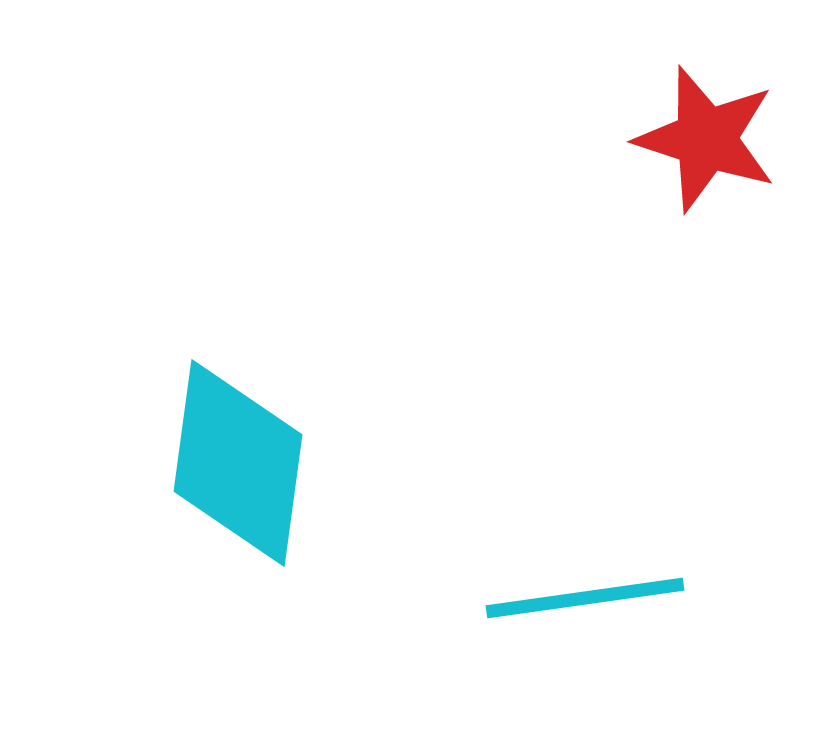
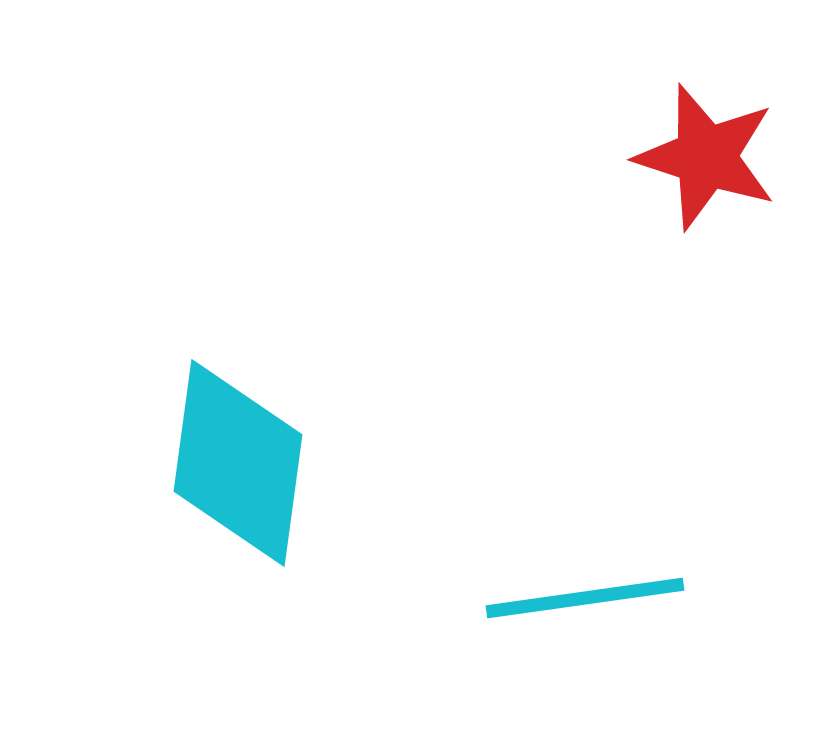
red star: moved 18 px down
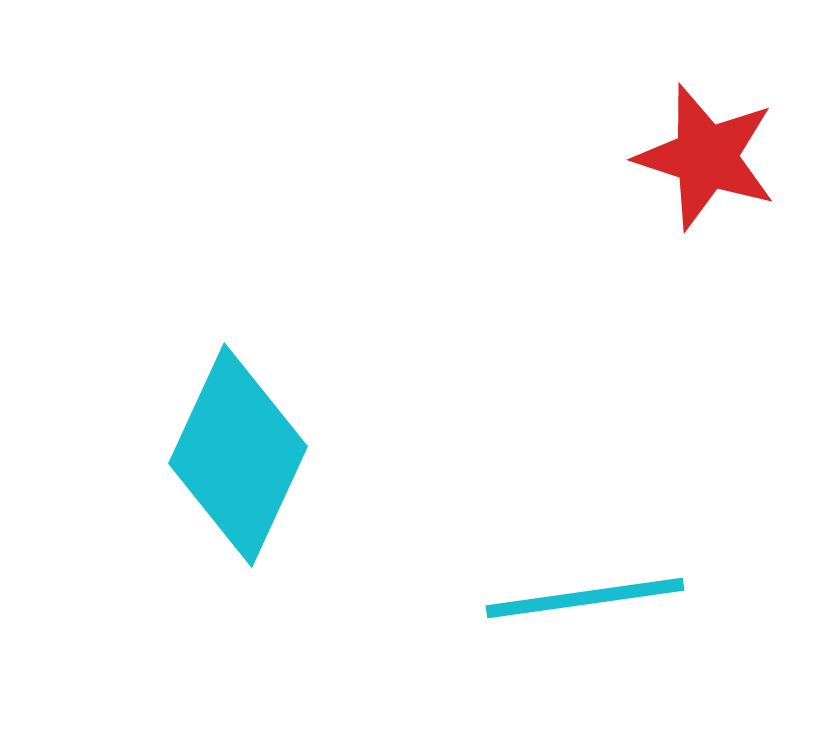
cyan diamond: moved 8 px up; rotated 17 degrees clockwise
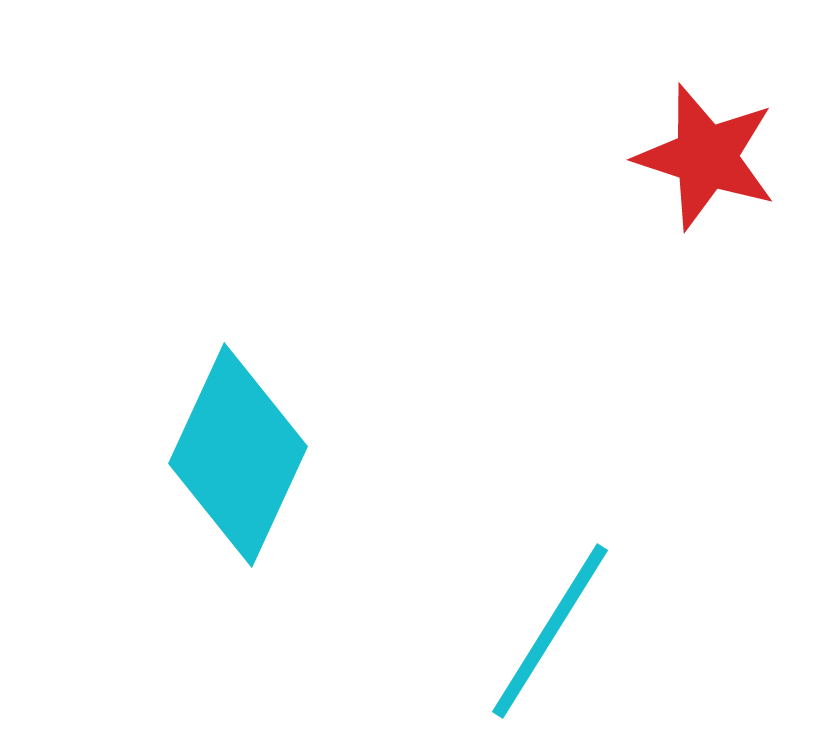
cyan line: moved 35 px left, 33 px down; rotated 50 degrees counterclockwise
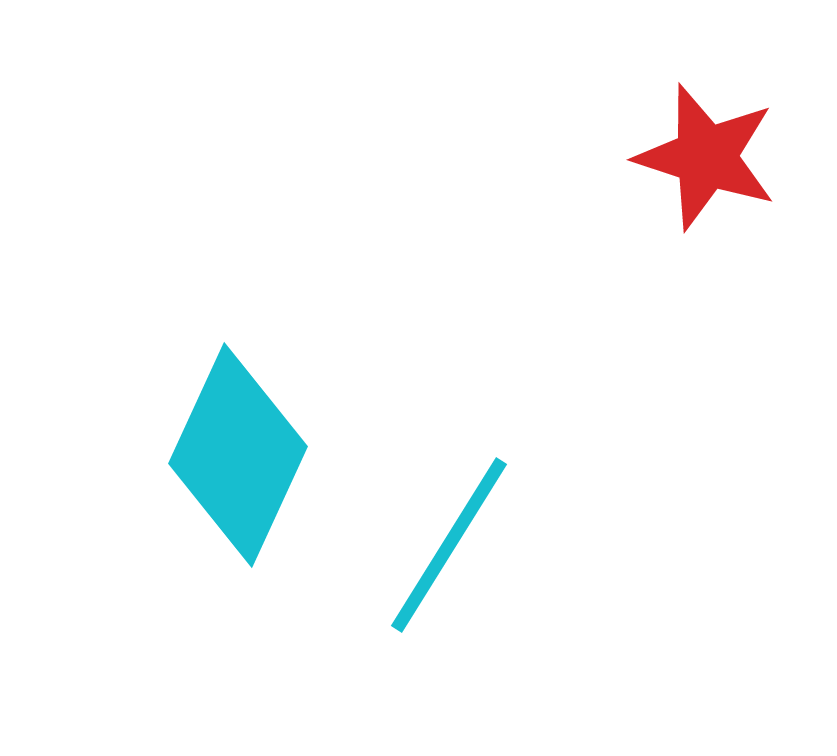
cyan line: moved 101 px left, 86 px up
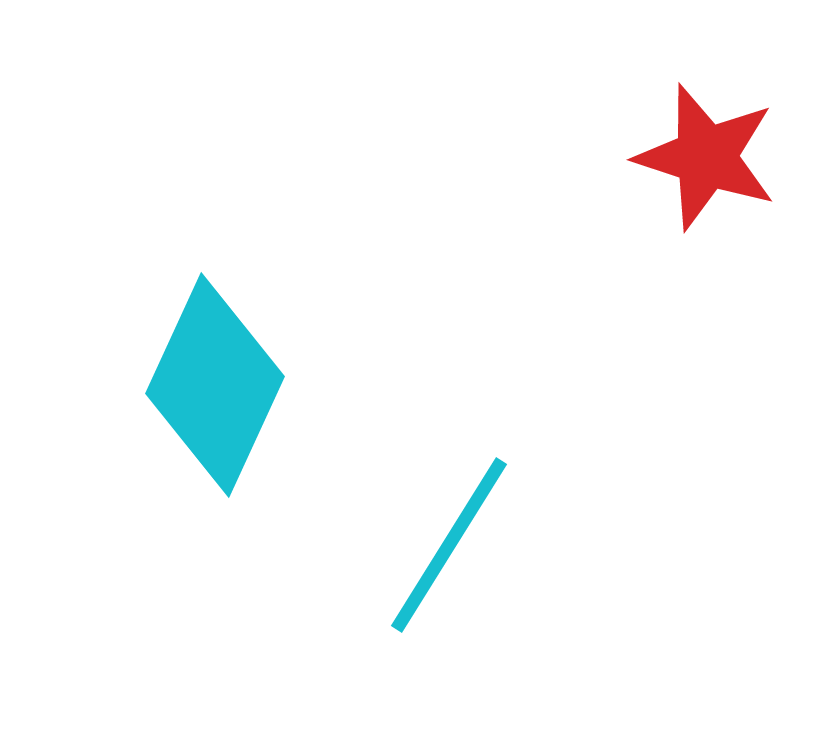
cyan diamond: moved 23 px left, 70 px up
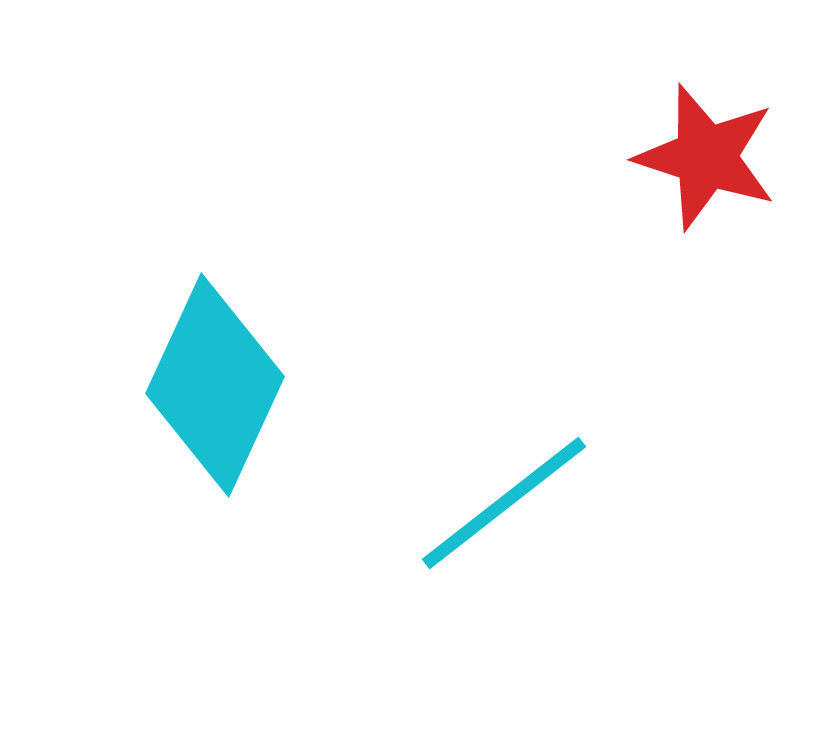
cyan line: moved 55 px right, 42 px up; rotated 20 degrees clockwise
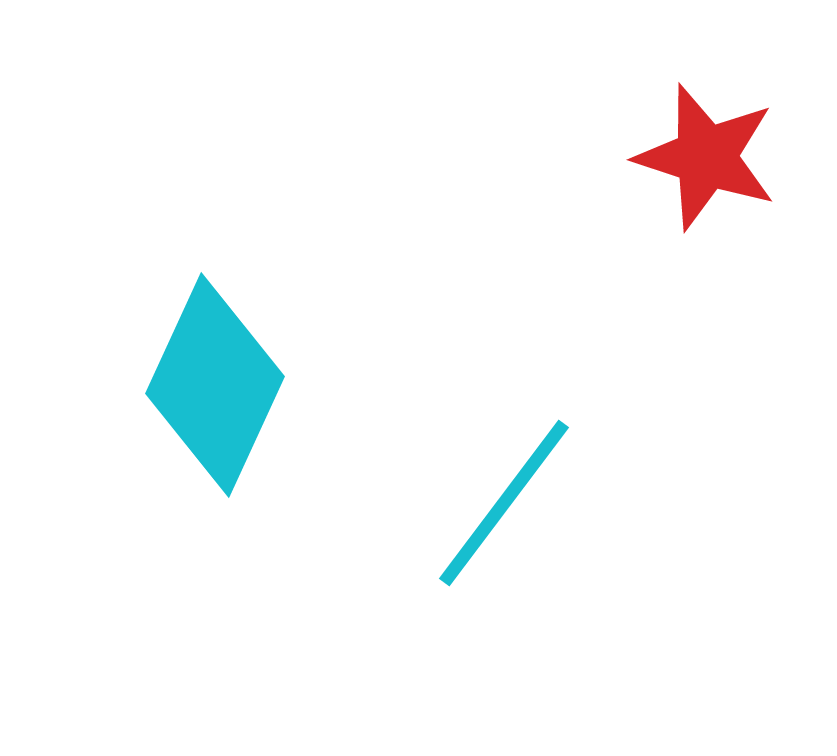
cyan line: rotated 15 degrees counterclockwise
